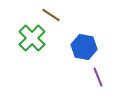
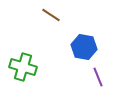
green cross: moved 9 px left, 29 px down; rotated 28 degrees counterclockwise
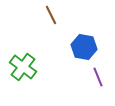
brown line: rotated 30 degrees clockwise
green cross: rotated 20 degrees clockwise
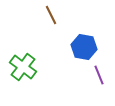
purple line: moved 1 px right, 2 px up
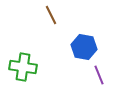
green cross: rotated 28 degrees counterclockwise
